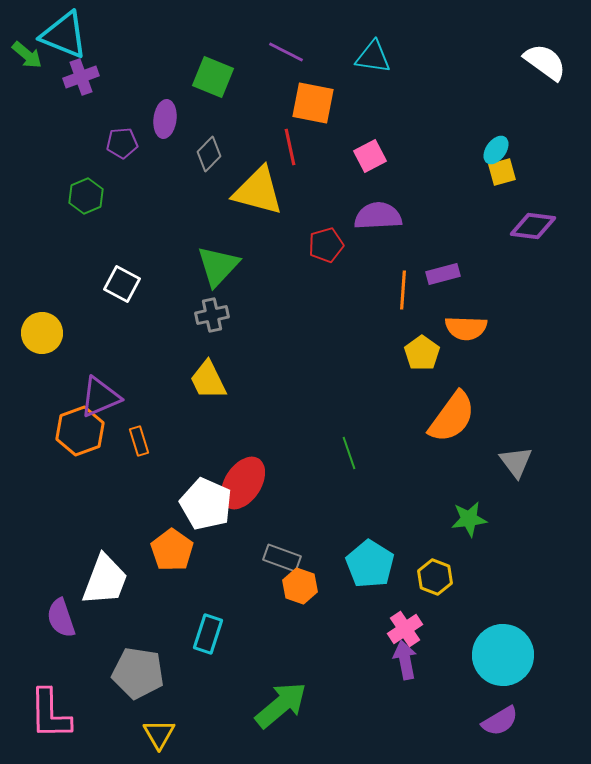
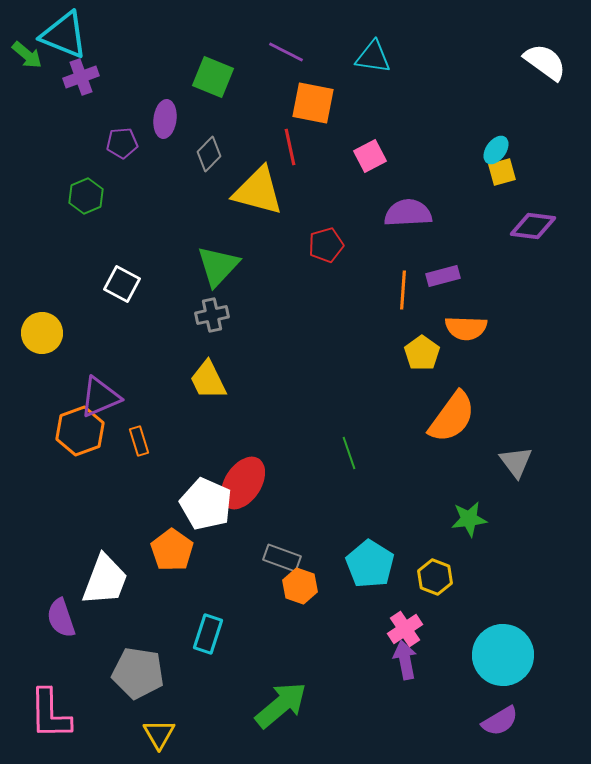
purple semicircle at (378, 216): moved 30 px right, 3 px up
purple rectangle at (443, 274): moved 2 px down
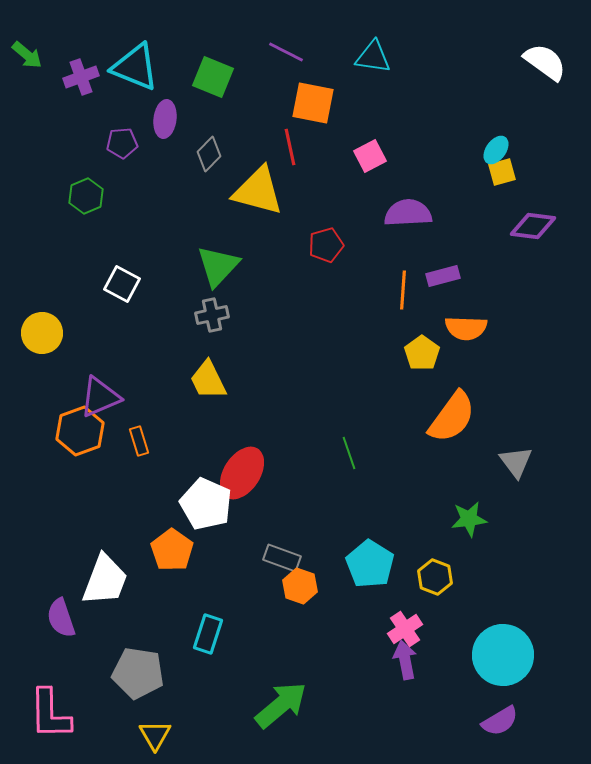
cyan triangle at (64, 35): moved 71 px right, 32 px down
red ellipse at (243, 483): moved 1 px left, 10 px up
yellow triangle at (159, 734): moved 4 px left, 1 px down
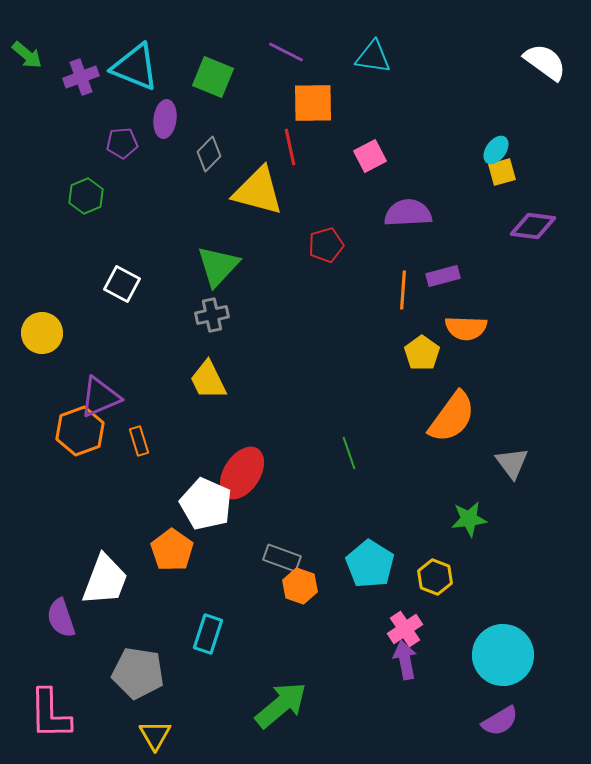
orange square at (313, 103): rotated 12 degrees counterclockwise
gray triangle at (516, 462): moved 4 px left, 1 px down
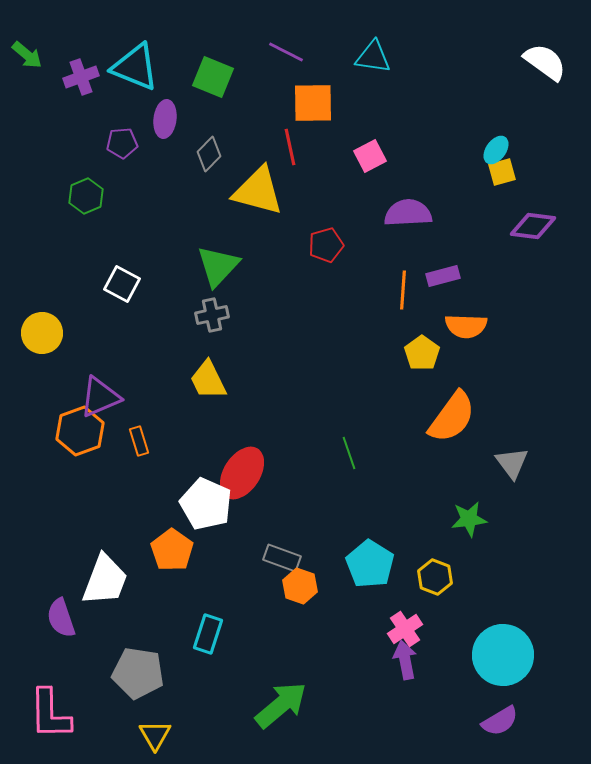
orange semicircle at (466, 328): moved 2 px up
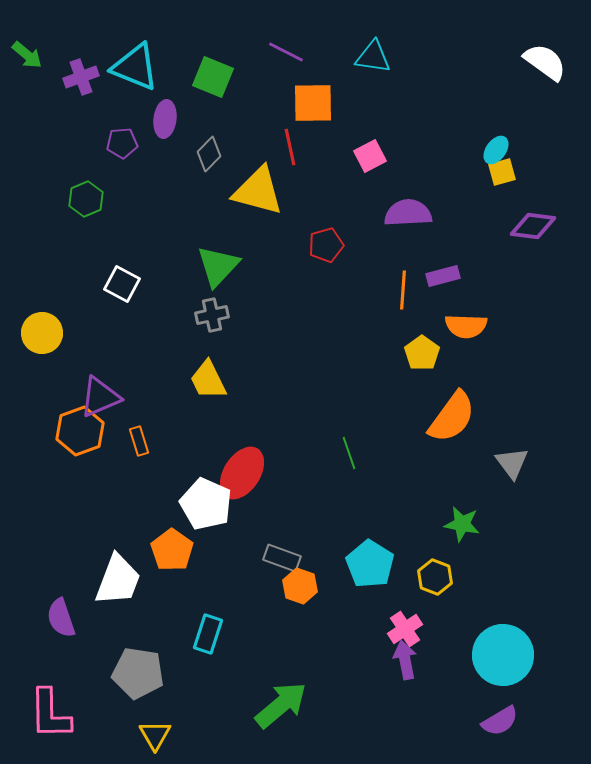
green hexagon at (86, 196): moved 3 px down
green star at (469, 519): moved 7 px left, 5 px down; rotated 18 degrees clockwise
white trapezoid at (105, 580): moved 13 px right
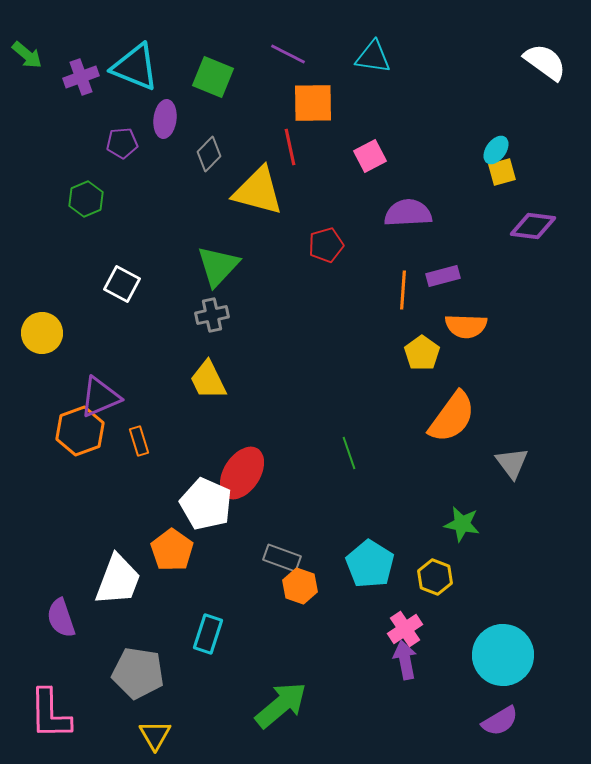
purple line at (286, 52): moved 2 px right, 2 px down
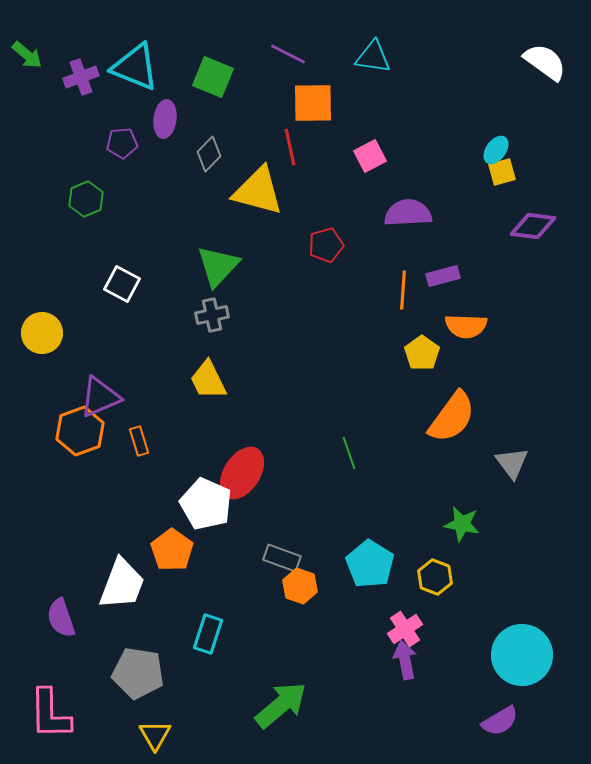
white trapezoid at (118, 580): moved 4 px right, 4 px down
cyan circle at (503, 655): moved 19 px right
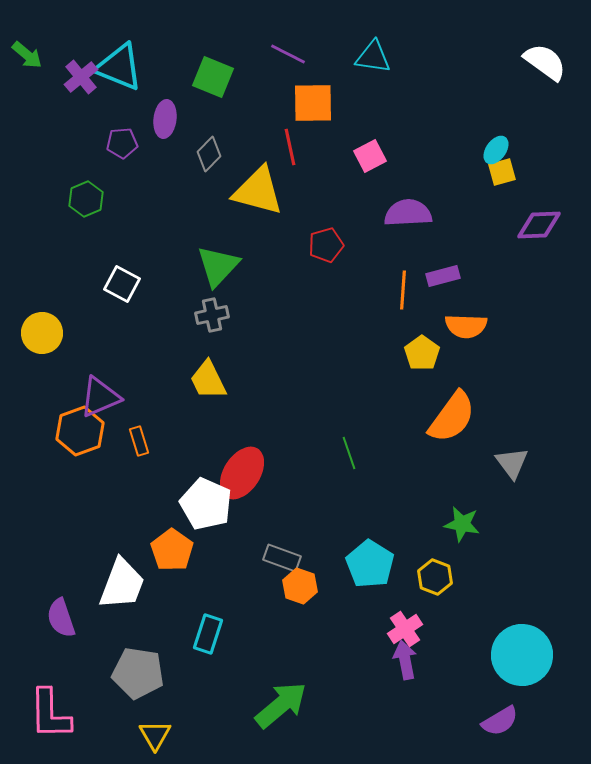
cyan triangle at (135, 67): moved 16 px left
purple cross at (81, 77): rotated 20 degrees counterclockwise
purple diamond at (533, 226): moved 6 px right, 1 px up; rotated 9 degrees counterclockwise
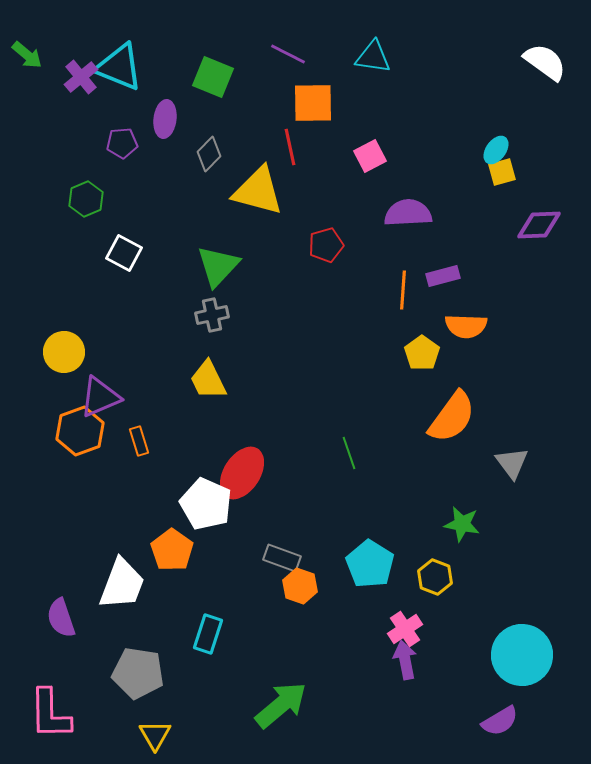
white square at (122, 284): moved 2 px right, 31 px up
yellow circle at (42, 333): moved 22 px right, 19 px down
